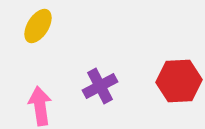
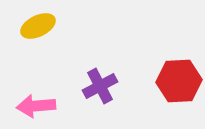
yellow ellipse: rotated 32 degrees clockwise
pink arrow: moved 4 px left; rotated 87 degrees counterclockwise
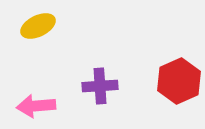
red hexagon: rotated 21 degrees counterclockwise
purple cross: rotated 24 degrees clockwise
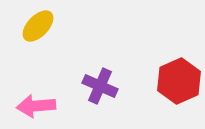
yellow ellipse: rotated 20 degrees counterclockwise
purple cross: rotated 28 degrees clockwise
